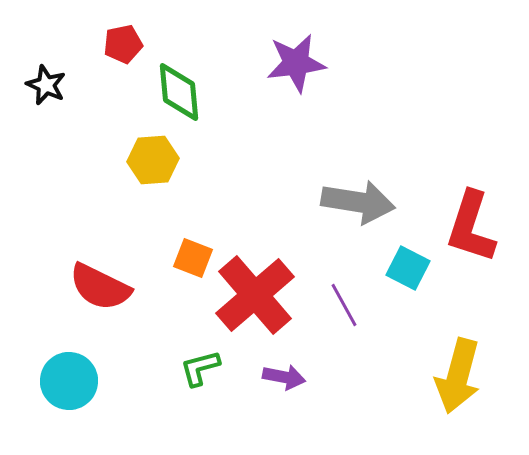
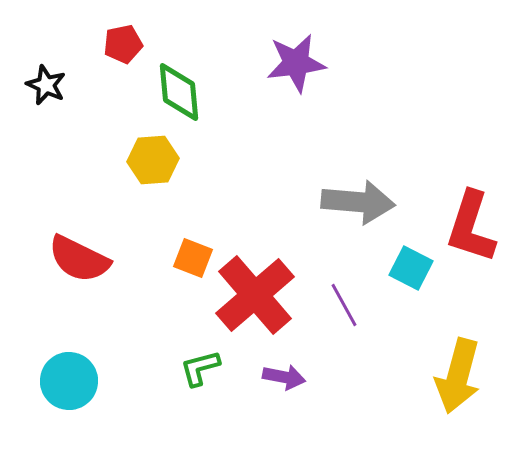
gray arrow: rotated 4 degrees counterclockwise
cyan square: moved 3 px right
red semicircle: moved 21 px left, 28 px up
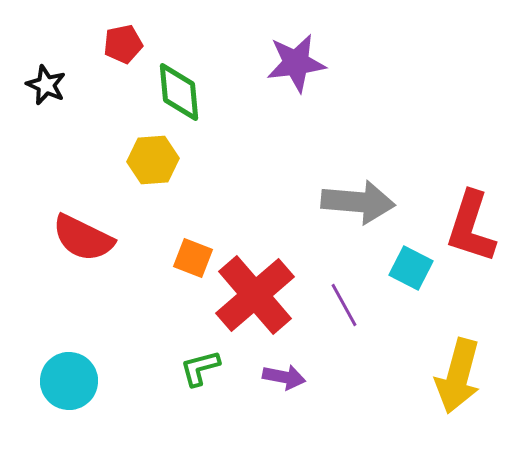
red semicircle: moved 4 px right, 21 px up
